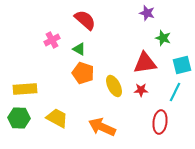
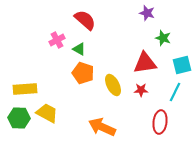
pink cross: moved 5 px right
yellow ellipse: moved 1 px left, 1 px up
yellow trapezoid: moved 10 px left, 5 px up
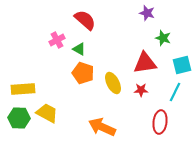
yellow ellipse: moved 2 px up
yellow rectangle: moved 2 px left
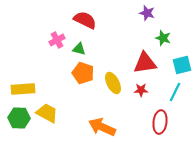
red semicircle: rotated 15 degrees counterclockwise
green triangle: rotated 16 degrees counterclockwise
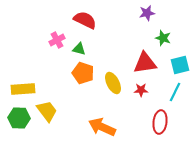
purple star: rotated 28 degrees counterclockwise
cyan square: moved 2 px left
yellow trapezoid: moved 2 px up; rotated 25 degrees clockwise
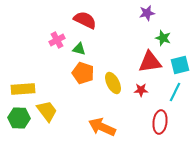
red triangle: moved 5 px right, 1 px up
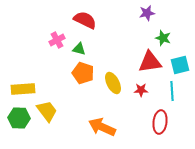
cyan line: moved 3 px left, 1 px up; rotated 30 degrees counterclockwise
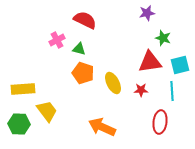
green hexagon: moved 6 px down
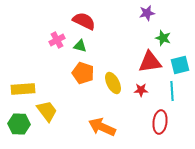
red semicircle: moved 1 px left, 1 px down
green triangle: moved 1 px right, 3 px up
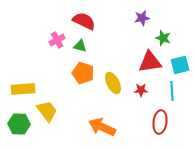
purple star: moved 5 px left, 5 px down
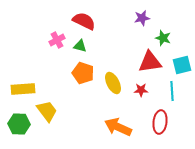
cyan square: moved 2 px right
orange arrow: moved 16 px right
